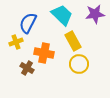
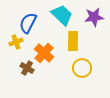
purple star: moved 1 px left, 3 px down
yellow rectangle: rotated 30 degrees clockwise
orange cross: rotated 30 degrees clockwise
yellow circle: moved 3 px right, 4 px down
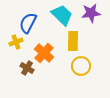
purple star: moved 3 px left, 4 px up
yellow circle: moved 1 px left, 2 px up
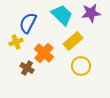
yellow rectangle: rotated 48 degrees clockwise
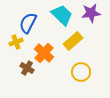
yellow circle: moved 6 px down
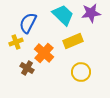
cyan trapezoid: moved 1 px right
yellow rectangle: rotated 18 degrees clockwise
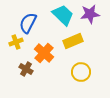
purple star: moved 1 px left, 1 px down
brown cross: moved 1 px left, 1 px down
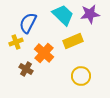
yellow circle: moved 4 px down
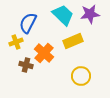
brown cross: moved 4 px up; rotated 16 degrees counterclockwise
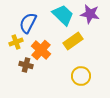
purple star: rotated 18 degrees clockwise
yellow rectangle: rotated 12 degrees counterclockwise
orange cross: moved 3 px left, 3 px up
